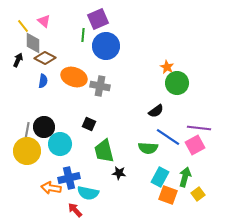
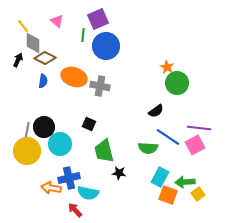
pink triangle: moved 13 px right
green arrow: moved 5 px down; rotated 108 degrees counterclockwise
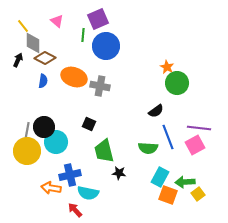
blue line: rotated 35 degrees clockwise
cyan circle: moved 4 px left, 2 px up
blue cross: moved 1 px right, 3 px up
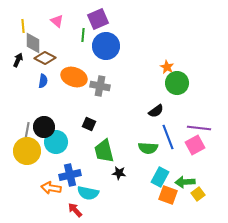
yellow line: rotated 32 degrees clockwise
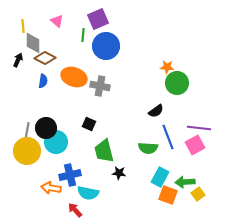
orange star: rotated 24 degrees counterclockwise
black circle: moved 2 px right, 1 px down
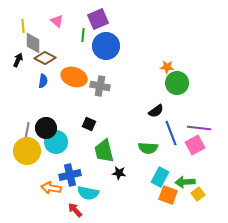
blue line: moved 3 px right, 4 px up
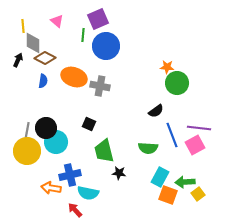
blue line: moved 1 px right, 2 px down
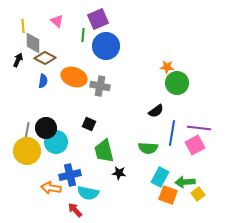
blue line: moved 2 px up; rotated 30 degrees clockwise
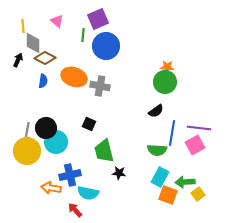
green circle: moved 12 px left, 1 px up
green semicircle: moved 9 px right, 2 px down
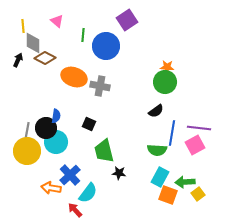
purple square: moved 29 px right, 1 px down; rotated 10 degrees counterclockwise
blue semicircle: moved 13 px right, 35 px down
blue cross: rotated 30 degrees counterclockwise
cyan semicircle: rotated 65 degrees counterclockwise
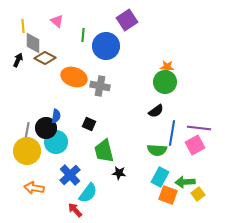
orange arrow: moved 17 px left
